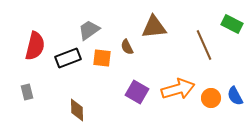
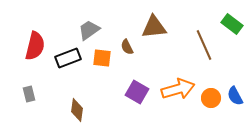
green rectangle: rotated 10 degrees clockwise
gray rectangle: moved 2 px right, 2 px down
brown diamond: rotated 10 degrees clockwise
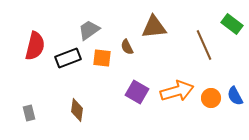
orange arrow: moved 1 px left, 2 px down
gray rectangle: moved 19 px down
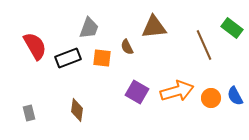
green rectangle: moved 4 px down
gray trapezoid: moved 2 px up; rotated 145 degrees clockwise
red semicircle: rotated 44 degrees counterclockwise
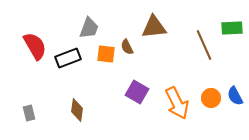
green rectangle: rotated 40 degrees counterclockwise
orange square: moved 4 px right, 4 px up
orange arrow: moved 12 px down; rotated 80 degrees clockwise
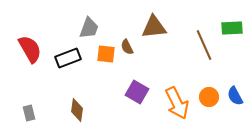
red semicircle: moved 5 px left, 3 px down
orange circle: moved 2 px left, 1 px up
